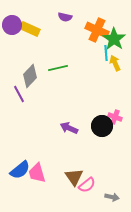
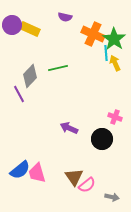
orange cross: moved 4 px left, 4 px down
black circle: moved 13 px down
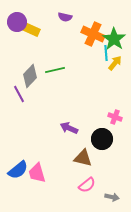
purple circle: moved 5 px right, 3 px up
yellow arrow: rotated 63 degrees clockwise
green line: moved 3 px left, 2 px down
blue semicircle: moved 2 px left
brown triangle: moved 9 px right, 19 px up; rotated 42 degrees counterclockwise
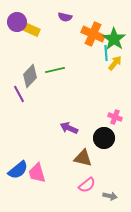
black circle: moved 2 px right, 1 px up
gray arrow: moved 2 px left, 1 px up
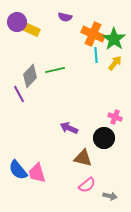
cyan line: moved 10 px left, 2 px down
blue semicircle: rotated 90 degrees clockwise
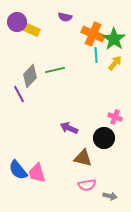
pink semicircle: rotated 30 degrees clockwise
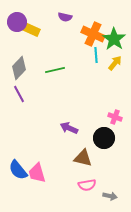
gray diamond: moved 11 px left, 8 px up
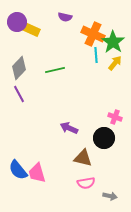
green star: moved 1 px left, 3 px down
pink semicircle: moved 1 px left, 2 px up
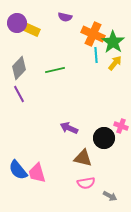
purple circle: moved 1 px down
pink cross: moved 6 px right, 9 px down
gray arrow: rotated 16 degrees clockwise
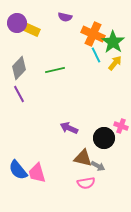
cyan line: rotated 21 degrees counterclockwise
gray arrow: moved 12 px left, 30 px up
